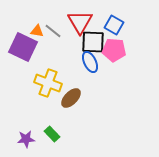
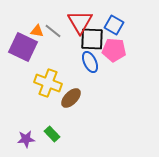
black square: moved 1 px left, 3 px up
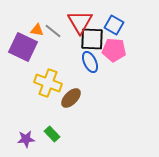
orange triangle: moved 1 px up
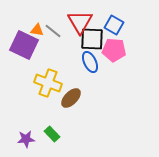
purple square: moved 1 px right, 2 px up
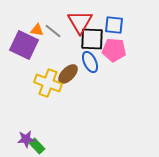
blue square: rotated 24 degrees counterclockwise
brown ellipse: moved 3 px left, 24 px up
green rectangle: moved 15 px left, 12 px down
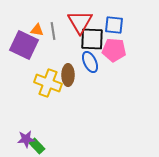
gray line: rotated 42 degrees clockwise
brown ellipse: moved 1 px down; rotated 45 degrees counterclockwise
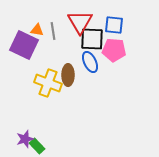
purple star: moved 1 px left; rotated 12 degrees counterclockwise
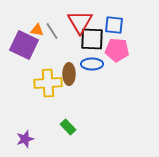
gray line: moved 1 px left; rotated 24 degrees counterclockwise
pink pentagon: moved 3 px right
blue ellipse: moved 2 px right, 2 px down; rotated 65 degrees counterclockwise
brown ellipse: moved 1 px right, 1 px up
yellow cross: rotated 24 degrees counterclockwise
green rectangle: moved 31 px right, 19 px up
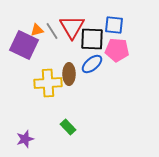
red triangle: moved 8 px left, 5 px down
orange triangle: rotated 24 degrees counterclockwise
blue ellipse: rotated 40 degrees counterclockwise
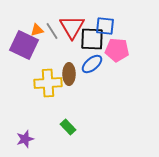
blue square: moved 9 px left, 1 px down
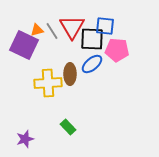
brown ellipse: moved 1 px right
